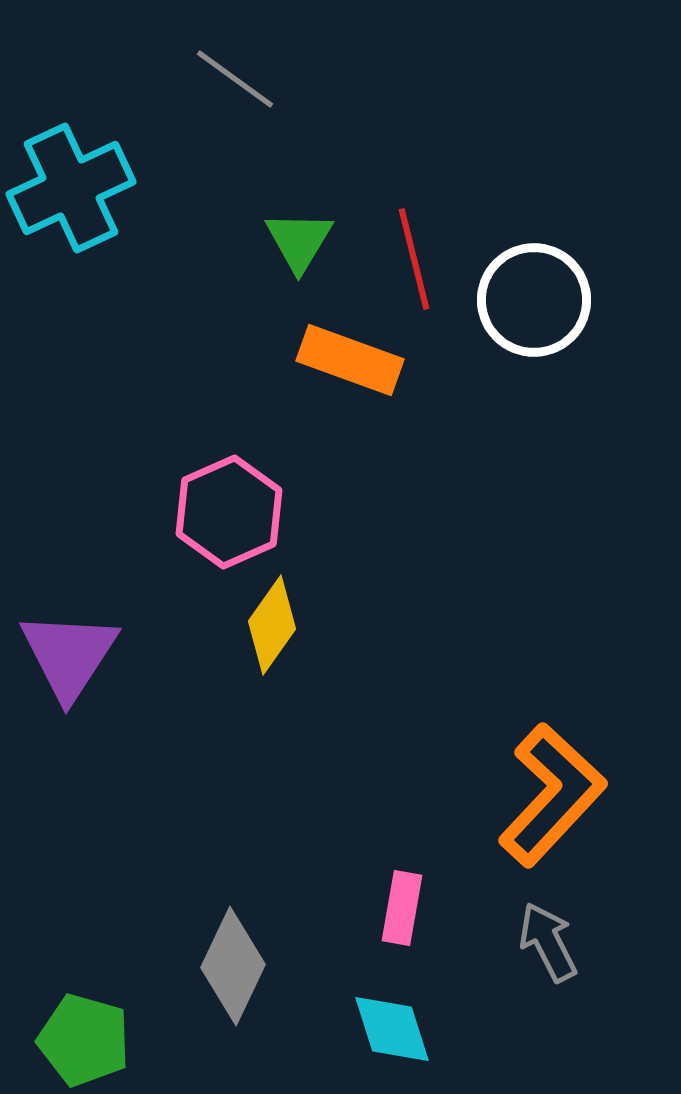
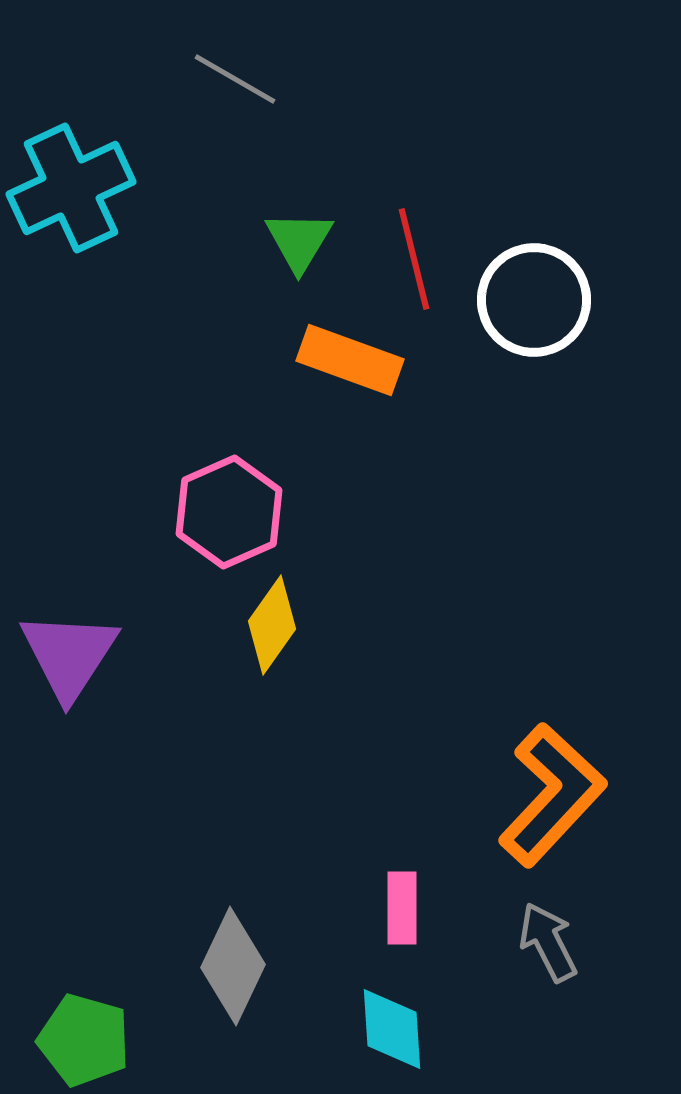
gray line: rotated 6 degrees counterclockwise
pink rectangle: rotated 10 degrees counterclockwise
cyan diamond: rotated 14 degrees clockwise
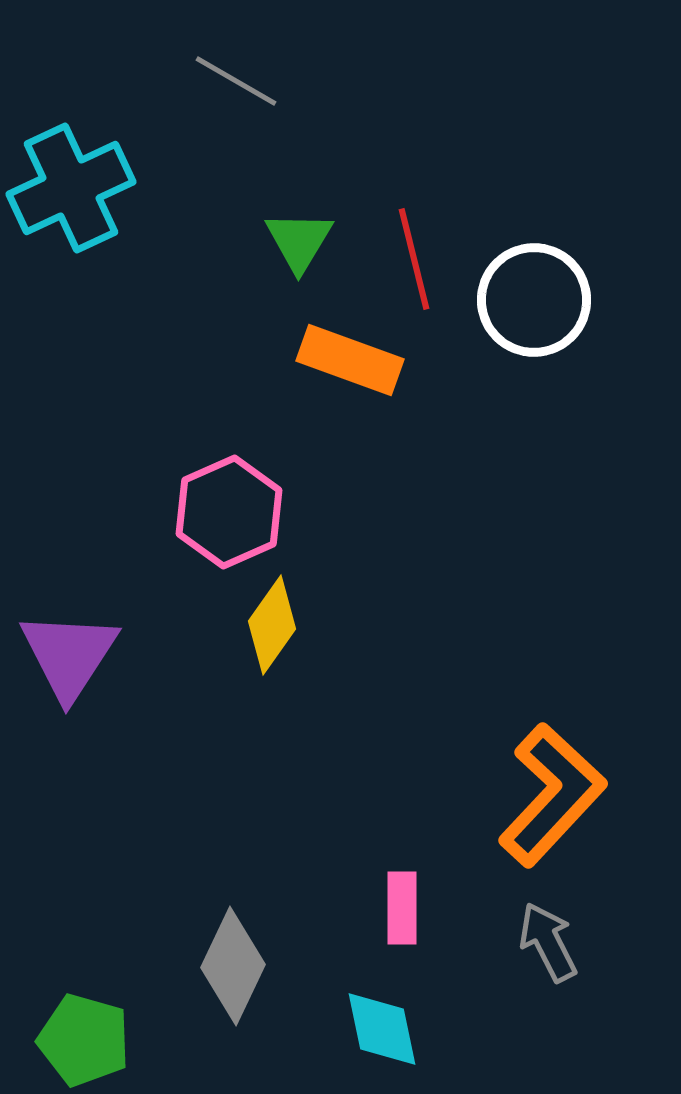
gray line: moved 1 px right, 2 px down
cyan diamond: moved 10 px left; rotated 8 degrees counterclockwise
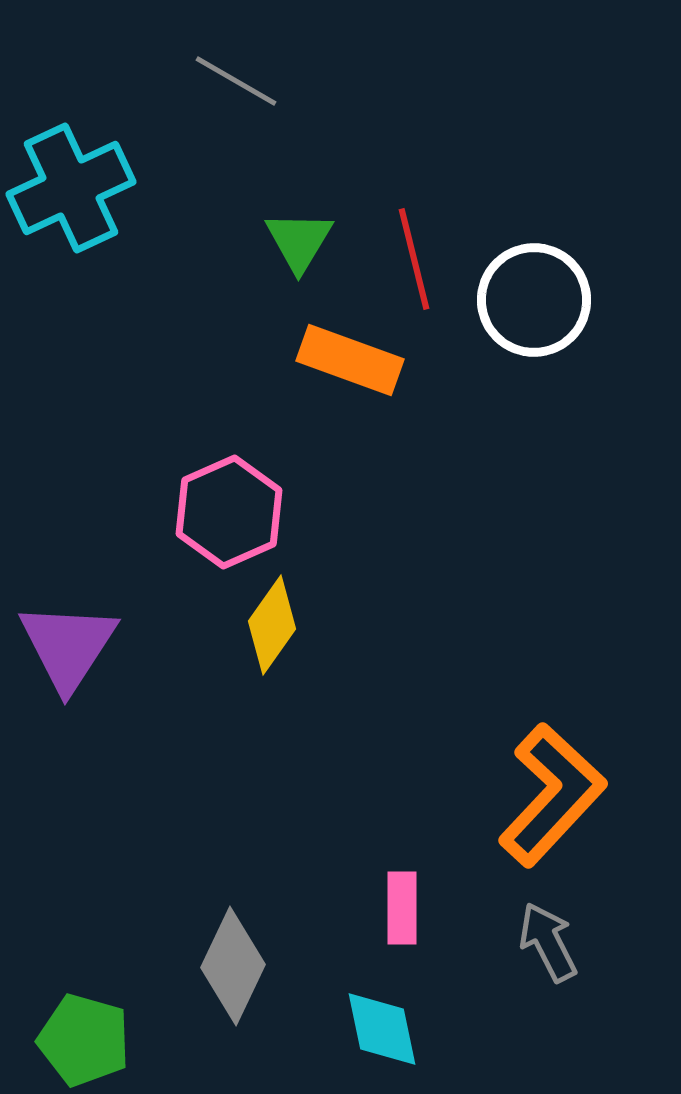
purple triangle: moved 1 px left, 9 px up
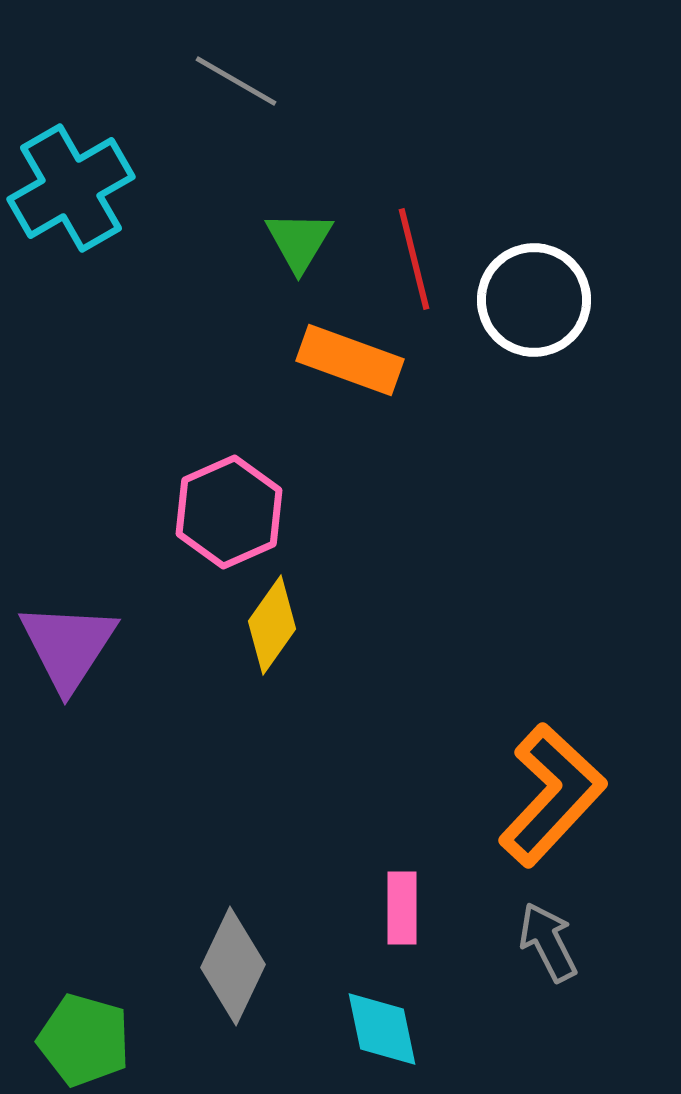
cyan cross: rotated 5 degrees counterclockwise
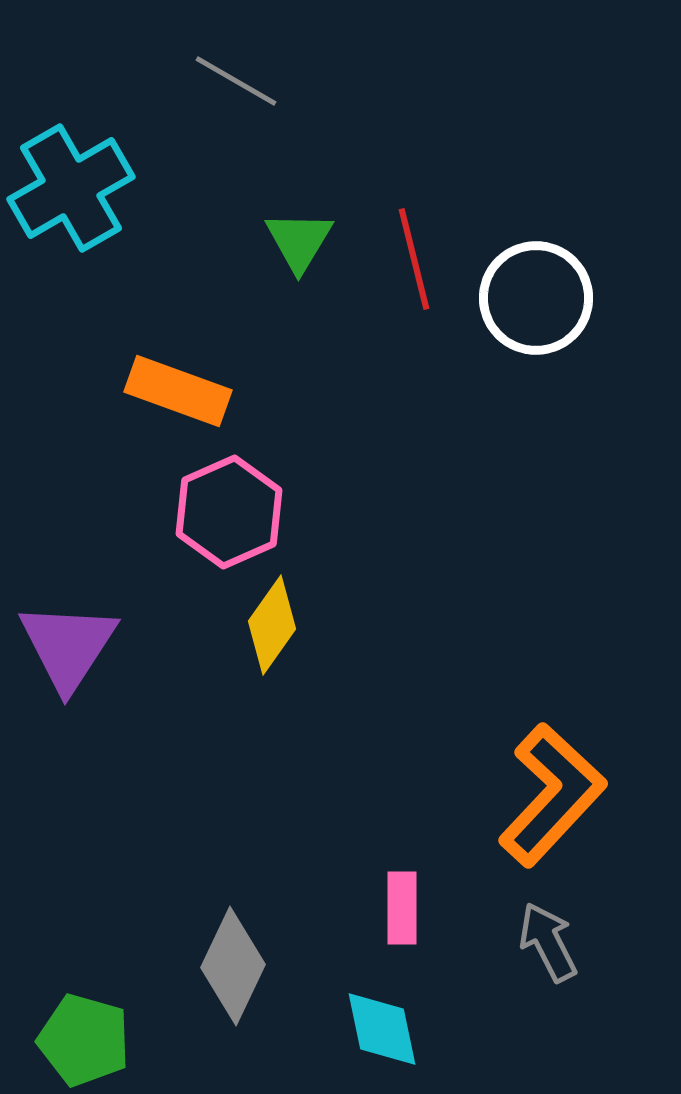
white circle: moved 2 px right, 2 px up
orange rectangle: moved 172 px left, 31 px down
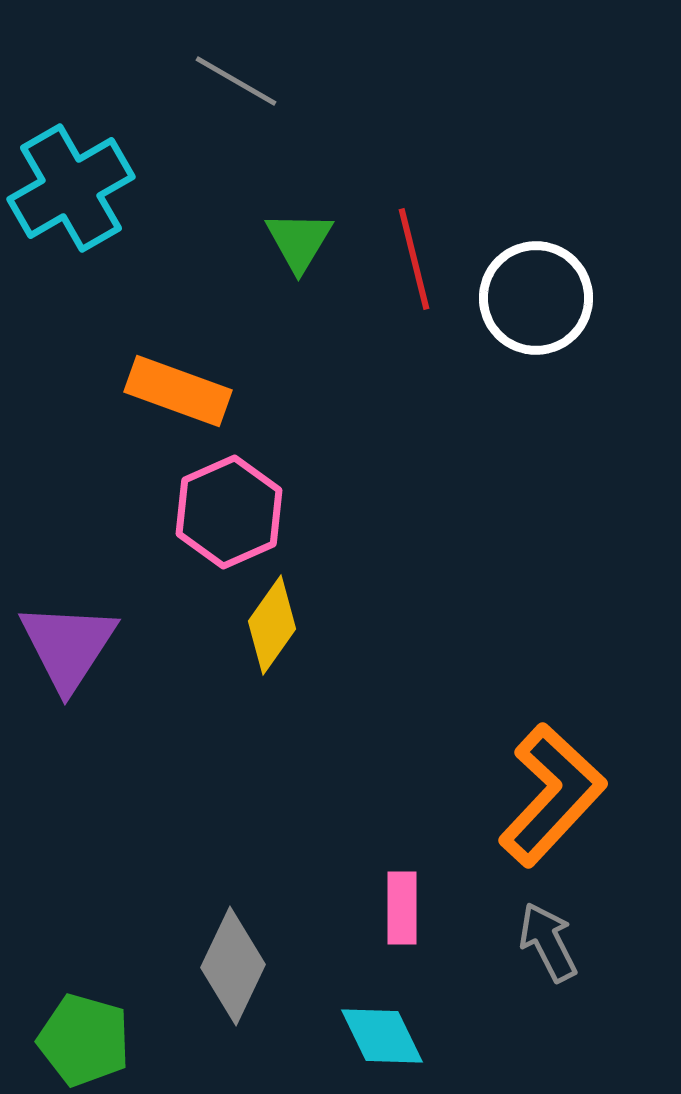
cyan diamond: moved 7 px down; rotated 14 degrees counterclockwise
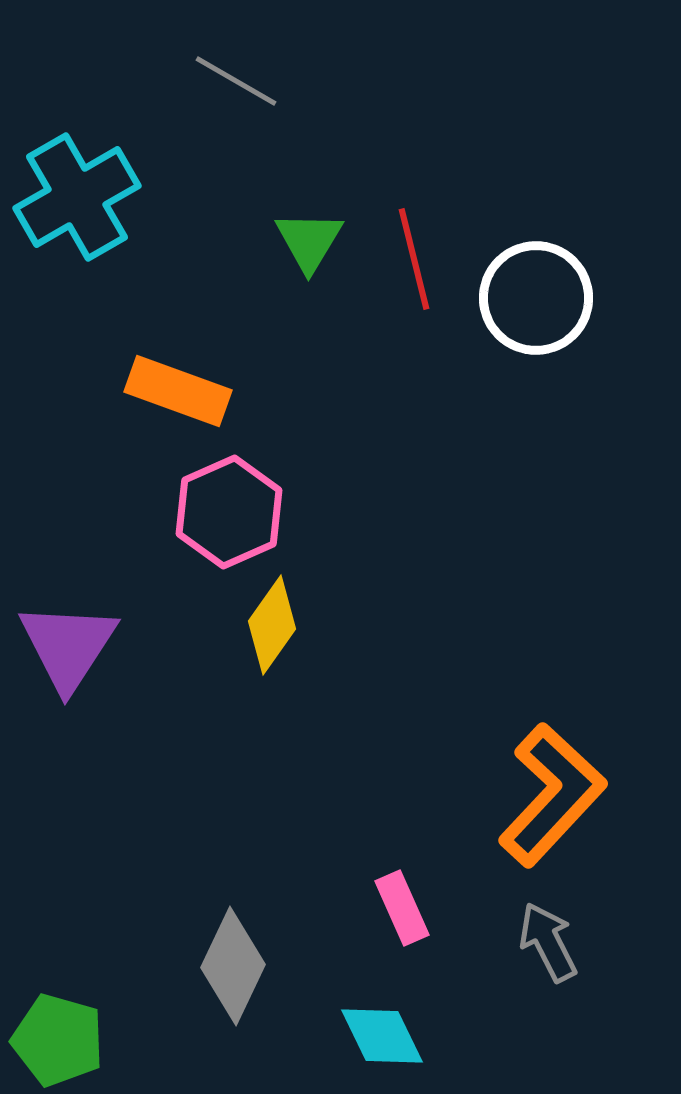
cyan cross: moved 6 px right, 9 px down
green triangle: moved 10 px right
pink rectangle: rotated 24 degrees counterclockwise
green pentagon: moved 26 px left
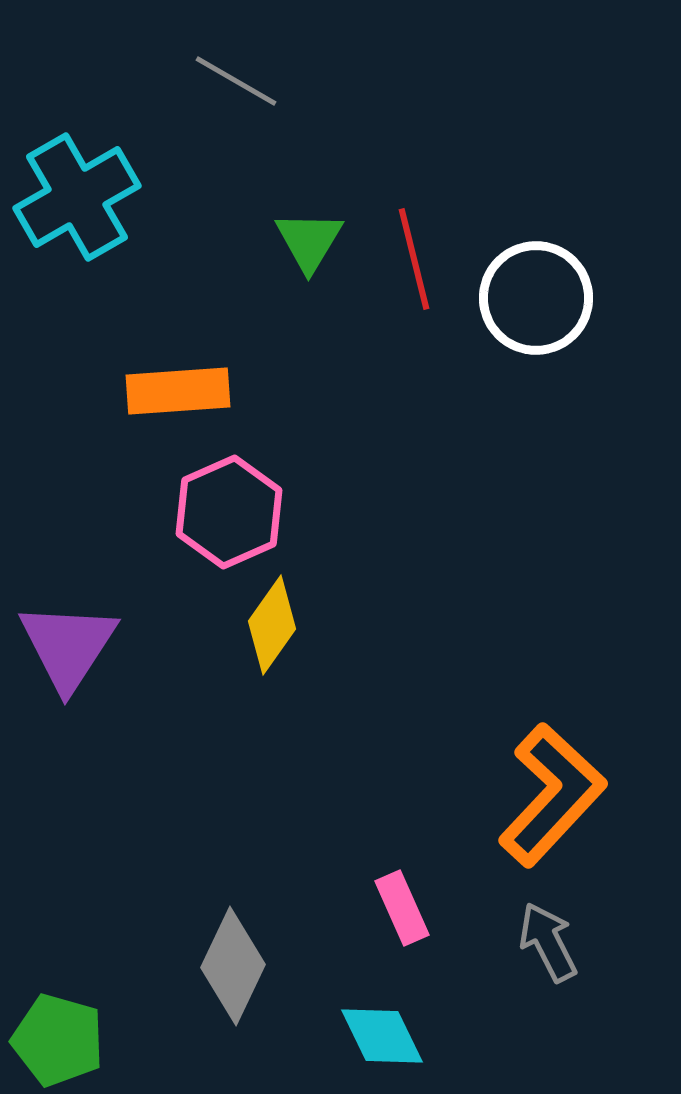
orange rectangle: rotated 24 degrees counterclockwise
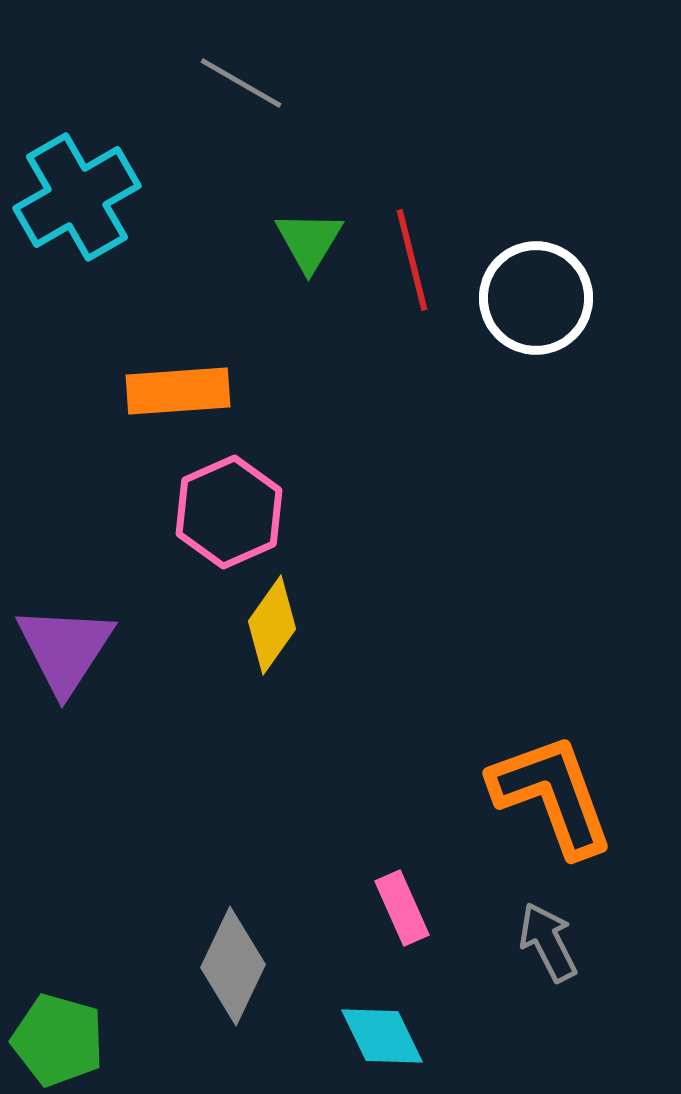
gray line: moved 5 px right, 2 px down
red line: moved 2 px left, 1 px down
purple triangle: moved 3 px left, 3 px down
orange L-shape: rotated 63 degrees counterclockwise
